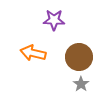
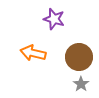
purple star: moved 1 px up; rotated 15 degrees clockwise
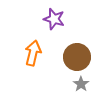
orange arrow: rotated 90 degrees clockwise
brown circle: moved 2 px left
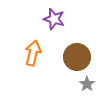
gray star: moved 6 px right
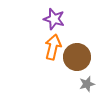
orange arrow: moved 20 px right, 6 px up
gray star: rotated 21 degrees clockwise
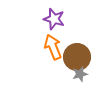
orange arrow: rotated 35 degrees counterclockwise
gray star: moved 7 px left, 10 px up
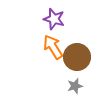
orange arrow: rotated 10 degrees counterclockwise
gray star: moved 5 px left, 12 px down
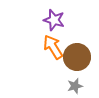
purple star: moved 1 px down
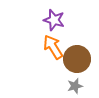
brown circle: moved 2 px down
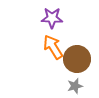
purple star: moved 2 px left, 2 px up; rotated 15 degrees counterclockwise
